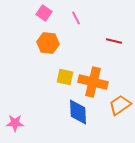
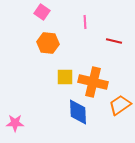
pink square: moved 2 px left, 1 px up
pink line: moved 9 px right, 4 px down; rotated 24 degrees clockwise
yellow square: rotated 12 degrees counterclockwise
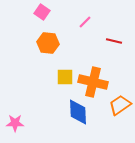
pink line: rotated 48 degrees clockwise
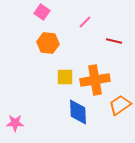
orange cross: moved 2 px right, 2 px up; rotated 24 degrees counterclockwise
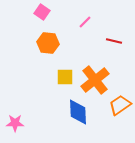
orange cross: rotated 28 degrees counterclockwise
